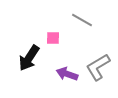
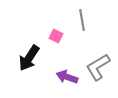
gray line: rotated 50 degrees clockwise
pink square: moved 3 px right, 2 px up; rotated 24 degrees clockwise
purple arrow: moved 3 px down
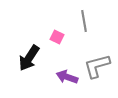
gray line: moved 2 px right, 1 px down
pink square: moved 1 px right, 1 px down
gray L-shape: moved 1 px left, 1 px up; rotated 16 degrees clockwise
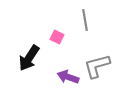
gray line: moved 1 px right, 1 px up
purple arrow: moved 1 px right
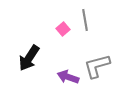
pink square: moved 6 px right, 8 px up; rotated 24 degrees clockwise
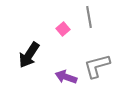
gray line: moved 4 px right, 3 px up
black arrow: moved 3 px up
purple arrow: moved 2 px left
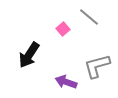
gray line: rotated 40 degrees counterclockwise
purple arrow: moved 5 px down
